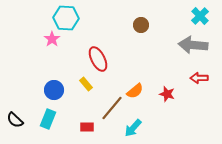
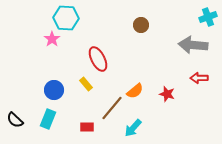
cyan cross: moved 8 px right, 1 px down; rotated 24 degrees clockwise
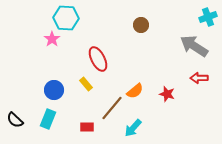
gray arrow: moved 1 px right, 1 px down; rotated 28 degrees clockwise
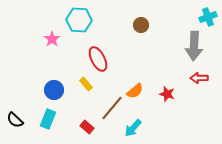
cyan hexagon: moved 13 px right, 2 px down
gray arrow: rotated 120 degrees counterclockwise
red rectangle: rotated 40 degrees clockwise
